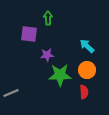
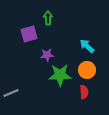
purple square: rotated 24 degrees counterclockwise
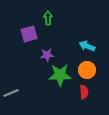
cyan arrow: rotated 21 degrees counterclockwise
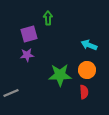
cyan arrow: moved 2 px right, 1 px up
purple star: moved 20 px left
